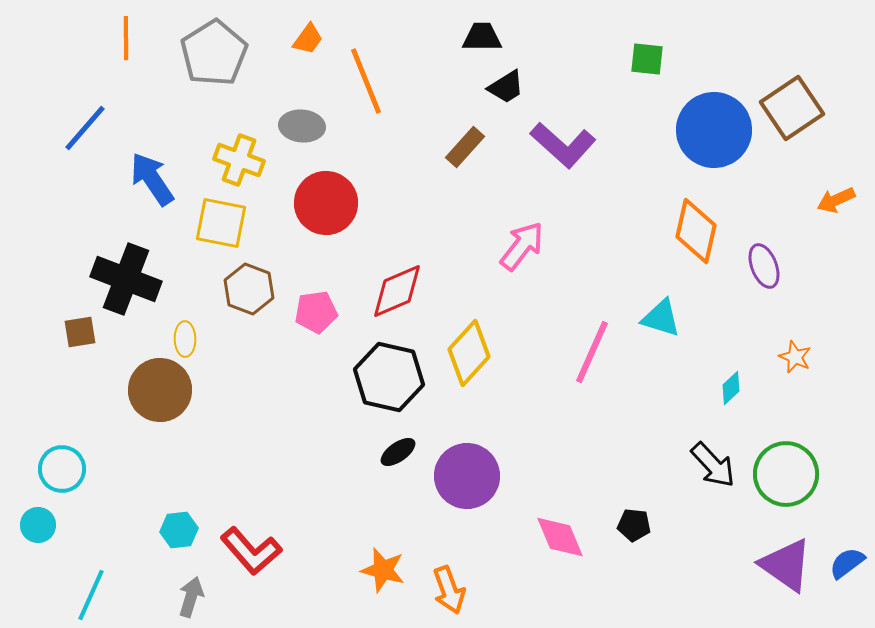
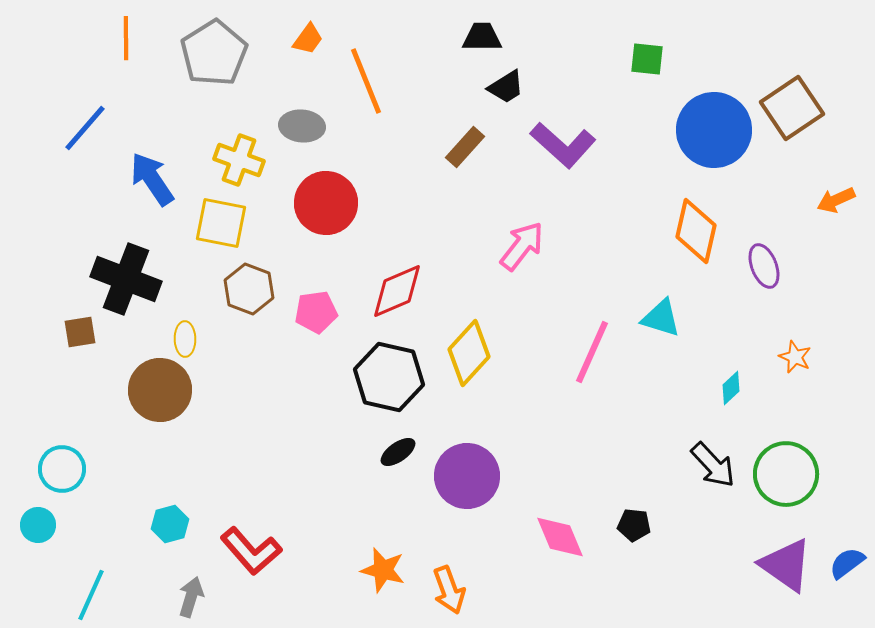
cyan hexagon at (179, 530): moved 9 px left, 6 px up; rotated 9 degrees counterclockwise
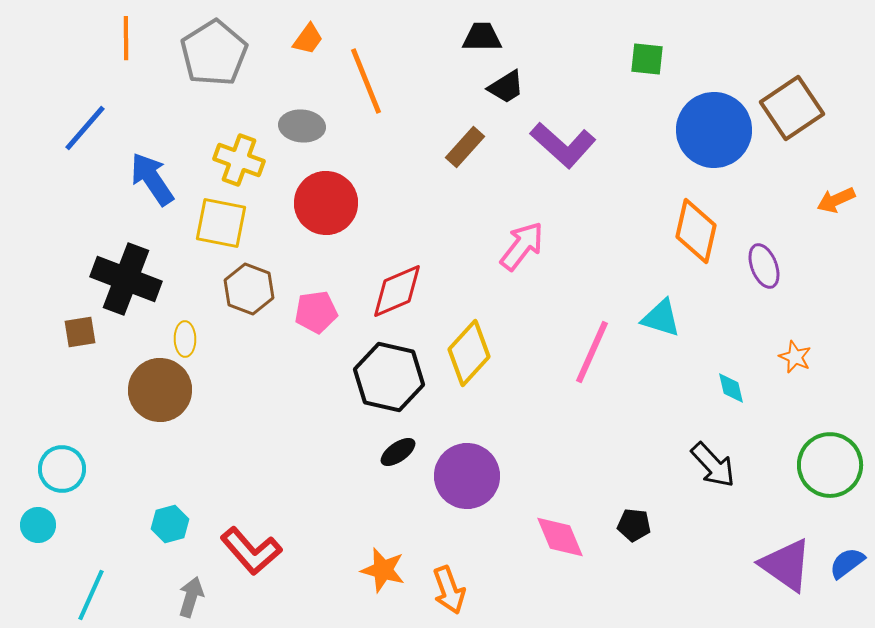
cyan diamond at (731, 388): rotated 60 degrees counterclockwise
green circle at (786, 474): moved 44 px right, 9 px up
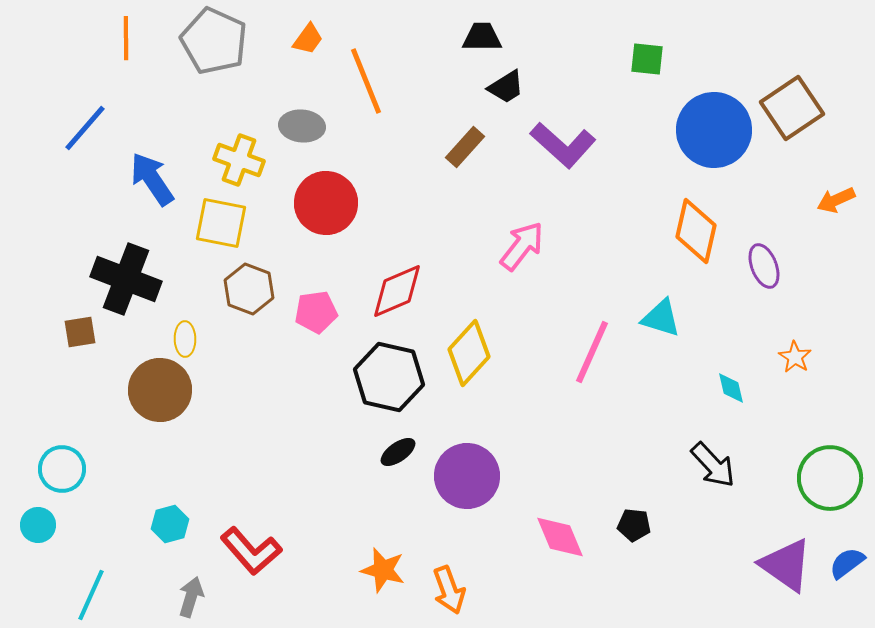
gray pentagon at (214, 53): moved 12 px up; rotated 16 degrees counterclockwise
orange star at (795, 357): rotated 8 degrees clockwise
green circle at (830, 465): moved 13 px down
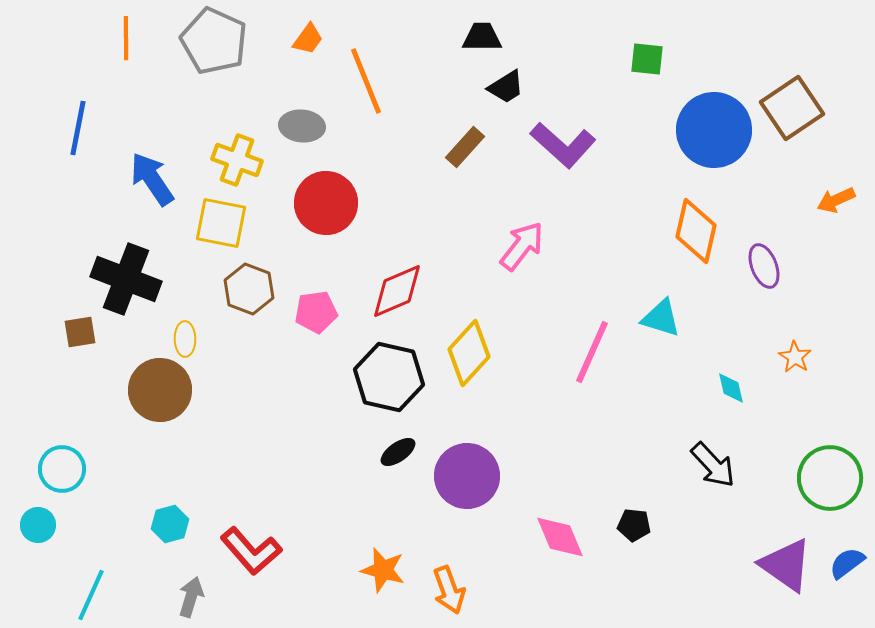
blue line at (85, 128): moved 7 px left; rotated 30 degrees counterclockwise
yellow cross at (239, 160): moved 2 px left
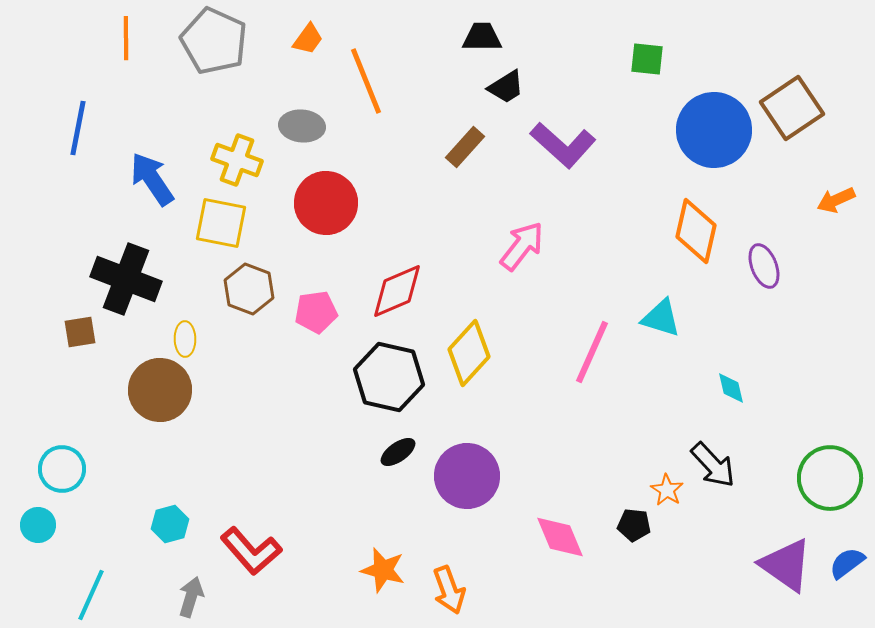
orange star at (795, 357): moved 128 px left, 133 px down
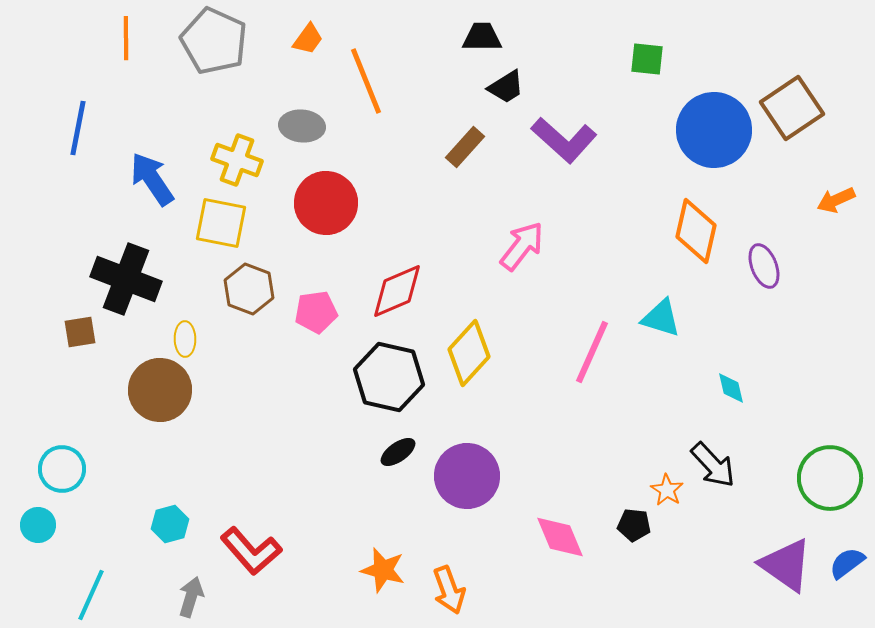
purple L-shape at (563, 145): moved 1 px right, 5 px up
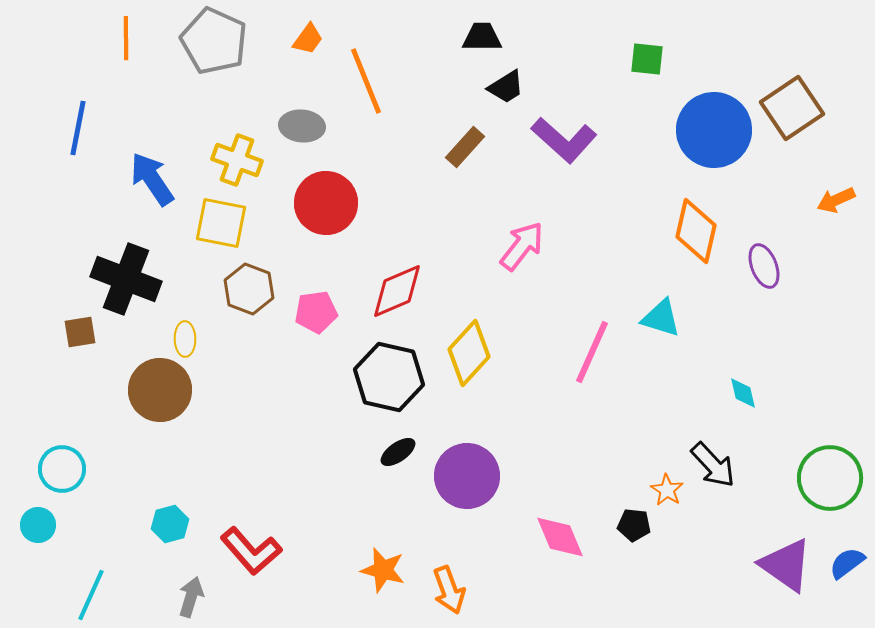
cyan diamond at (731, 388): moved 12 px right, 5 px down
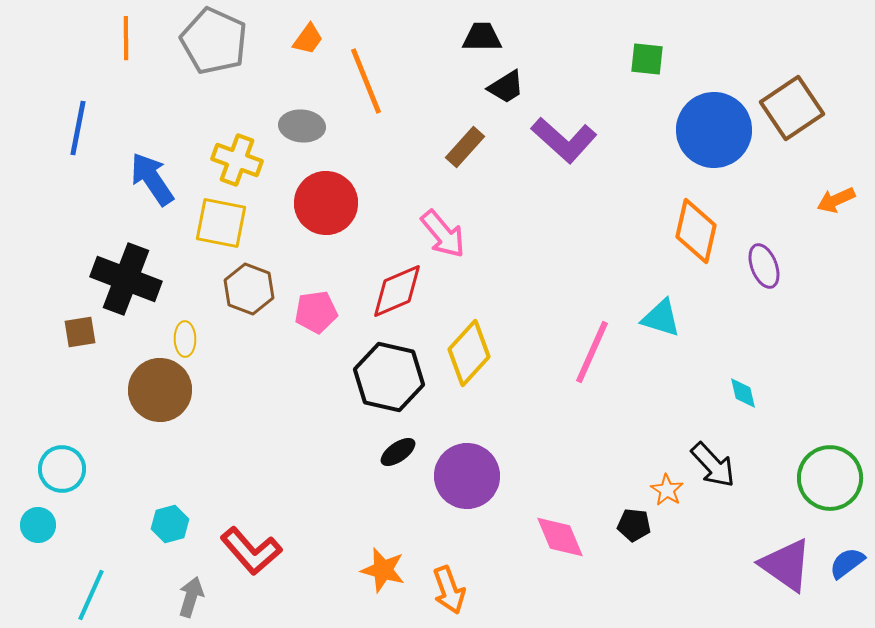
pink arrow at (522, 246): moved 79 px left, 12 px up; rotated 102 degrees clockwise
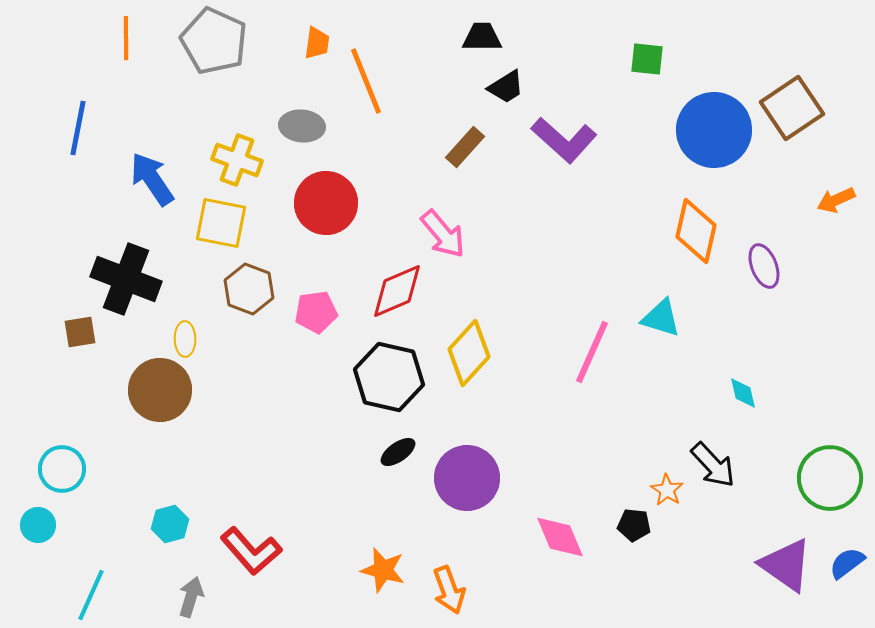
orange trapezoid at (308, 39): moved 9 px right, 4 px down; rotated 28 degrees counterclockwise
purple circle at (467, 476): moved 2 px down
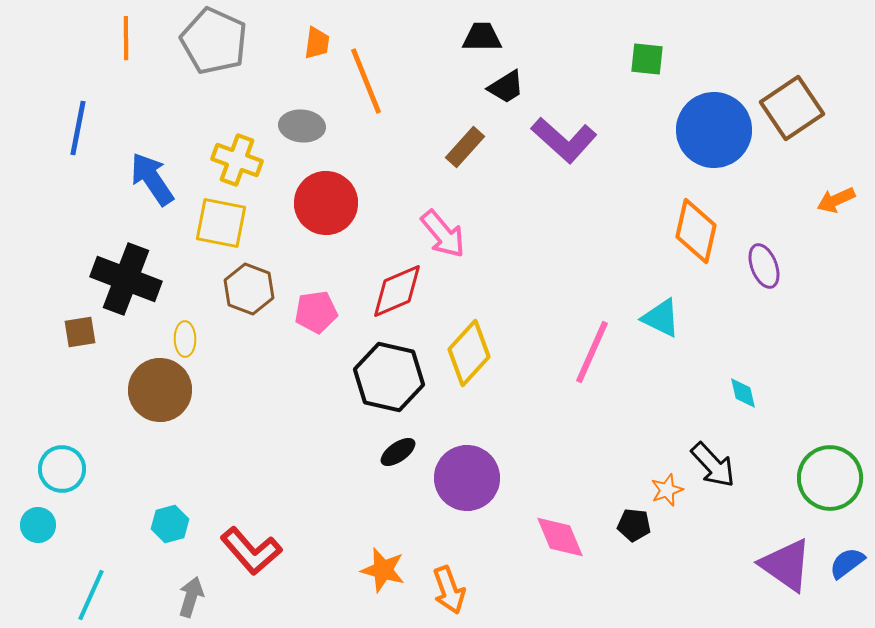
cyan triangle at (661, 318): rotated 9 degrees clockwise
orange star at (667, 490): rotated 20 degrees clockwise
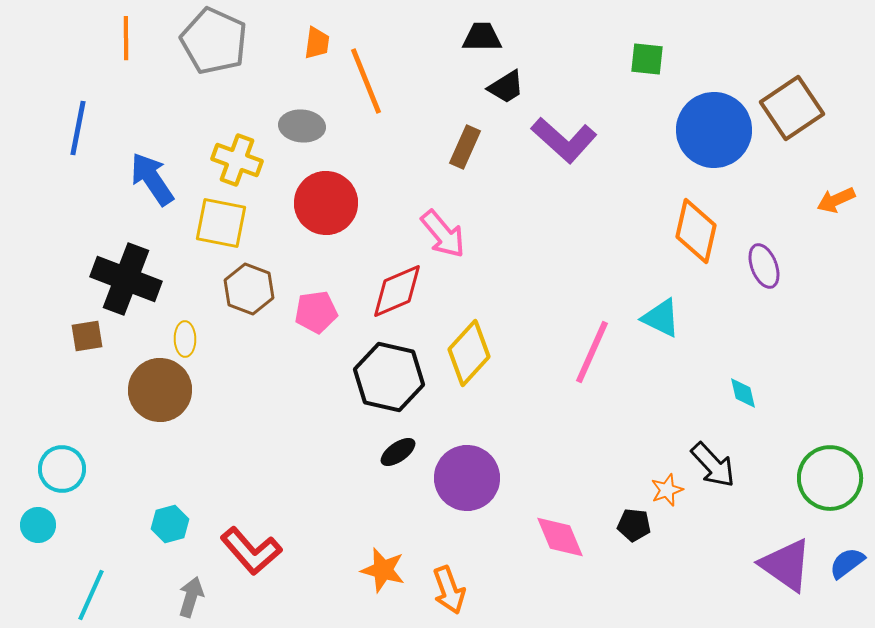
brown rectangle at (465, 147): rotated 18 degrees counterclockwise
brown square at (80, 332): moved 7 px right, 4 px down
